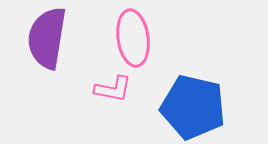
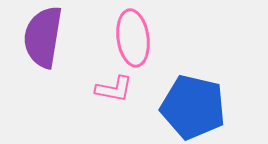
purple semicircle: moved 4 px left, 1 px up
pink L-shape: moved 1 px right
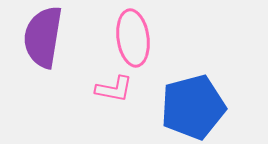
blue pentagon: rotated 28 degrees counterclockwise
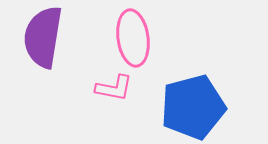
pink L-shape: moved 1 px up
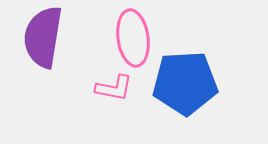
blue pentagon: moved 8 px left, 24 px up; rotated 12 degrees clockwise
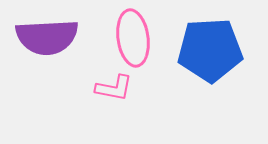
purple semicircle: moved 4 px right; rotated 102 degrees counterclockwise
blue pentagon: moved 25 px right, 33 px up
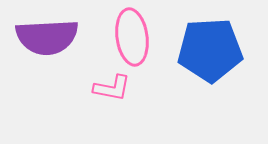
pink ellipse: moved 1 px left, 1 px up
pink L-shape: moved 2 px left
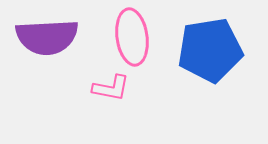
blue pentagon: rotated 6 degrees counterclockwise
pink L-shape: moved 1 px left
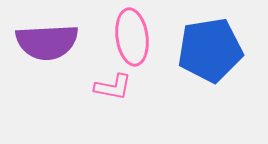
purple semicircle: moved 5 px down
pink L-shape: moved 2 px right, 1 px up
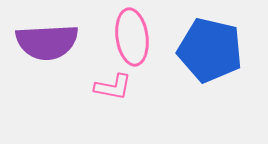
blue pentagon: rotated 22 degrees clockwise
